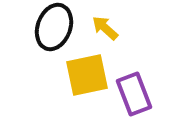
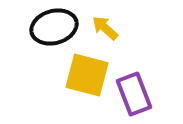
black ellipse: rotated 54 degrees clockwise
yellow square: rotated 27 degrees clockwise
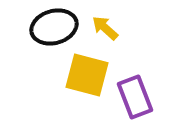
purple rectangle: moved 1 px right, 3 px down
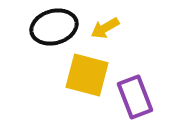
yellow arrow: rotated 72 degrees counterclockwise
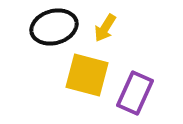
yellow arrow: rotated 28 degrees counterclockwise
purple rectangle: moved 4 px up; rotated 45 degrees clockwise
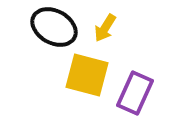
black ellipse: rotated 45 degrees clockwise
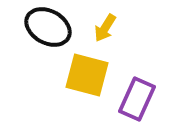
black ellipse: moved 6 px left
purple rectangle: moved 2 px right, 6 px down
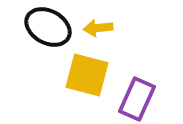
yellow arrow: moved 7 px left; rotated 52 degrees clockwise
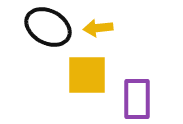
yellow square: rotated 15 degrees counterclockwise
purple rectangle: rotated 24 degrees counterclockwise
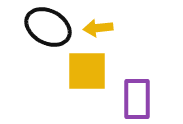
yellow square: moved 4 px up
